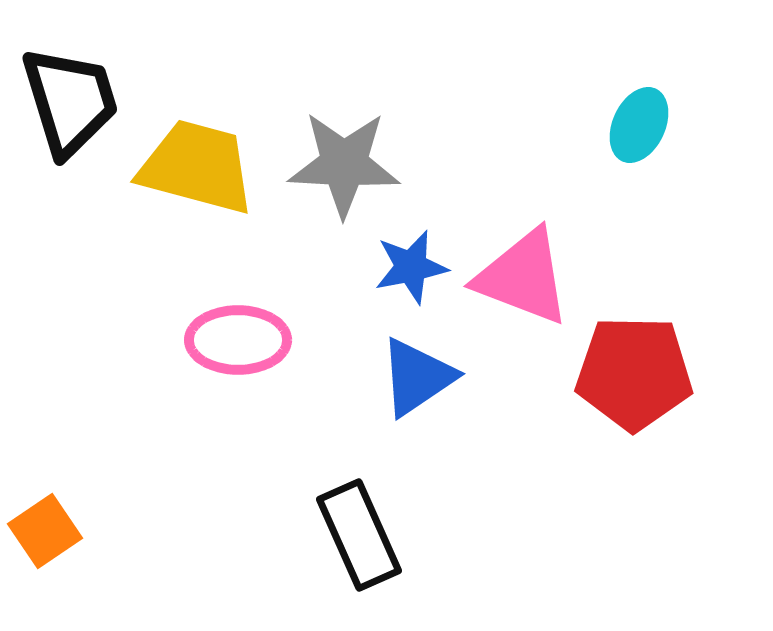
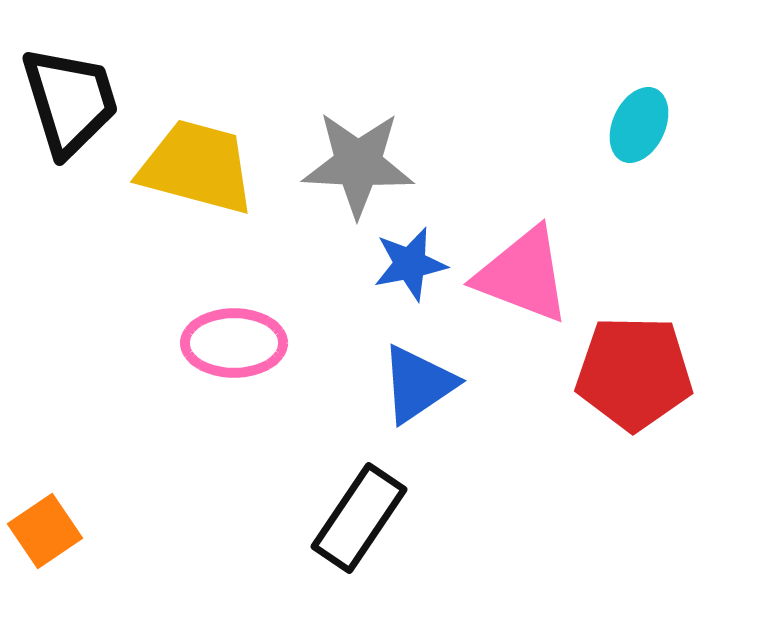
gray star: moved 14 px right
blue star: moved 1 px left, 3 px up
pink triangle: moved 2 px up
pink ellipse: moved 4 px left, 3 px down
blue triangle: moved 1 px right, 7 px down
black rectangle: moved 17 px up; rotated 58 degrees clockwise
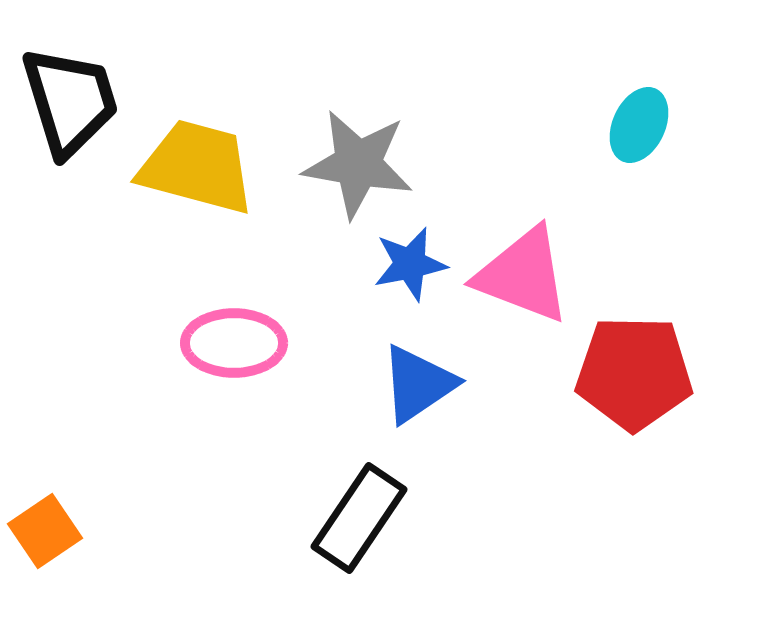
gray star: rotated 7 degrees clockwise
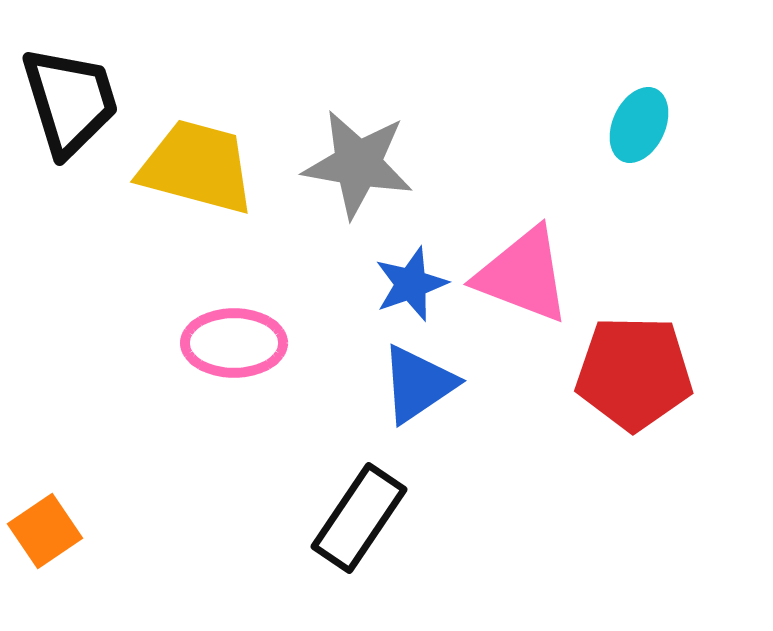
blue star: moved 1 px right, 20 px down; rotated 8 degrees counterclockwise
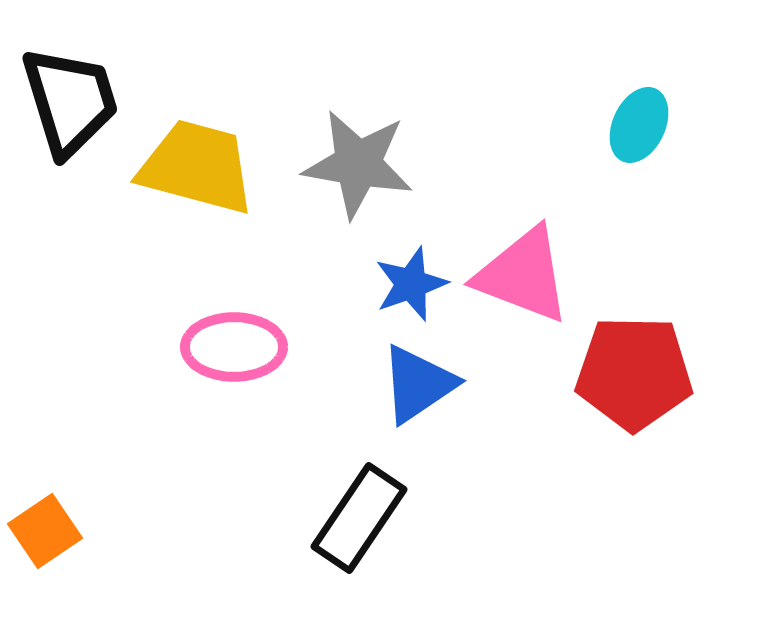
pink ellipse: moved 4 px down
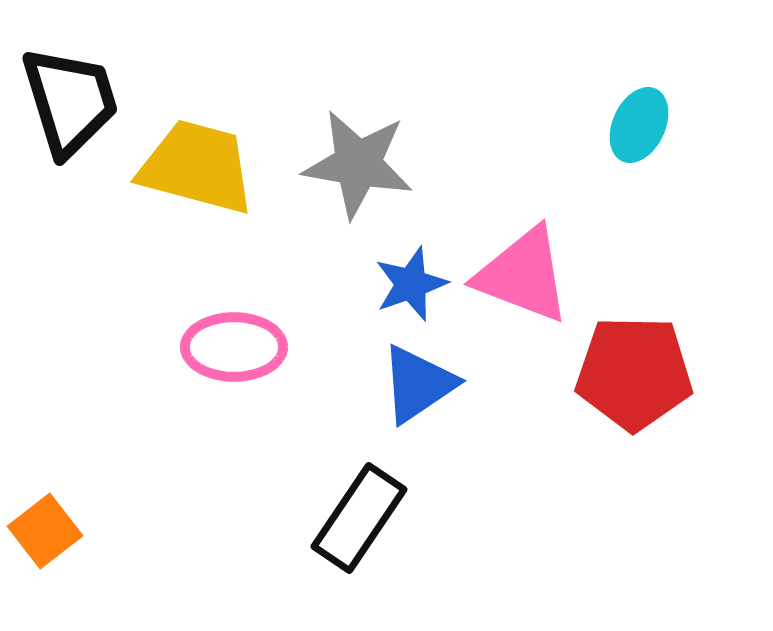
orange square: rotated 4 degrees counterclockwise
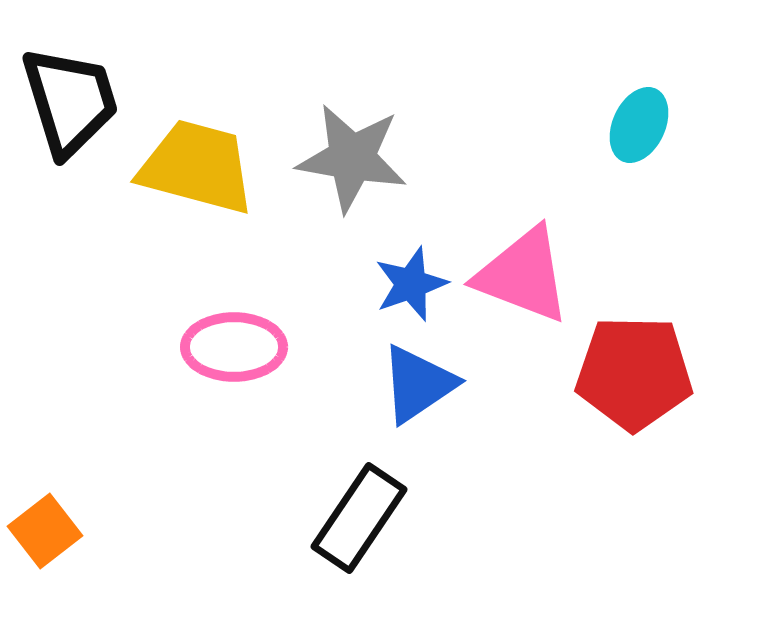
gray star: moved 6 px left, 6 px up
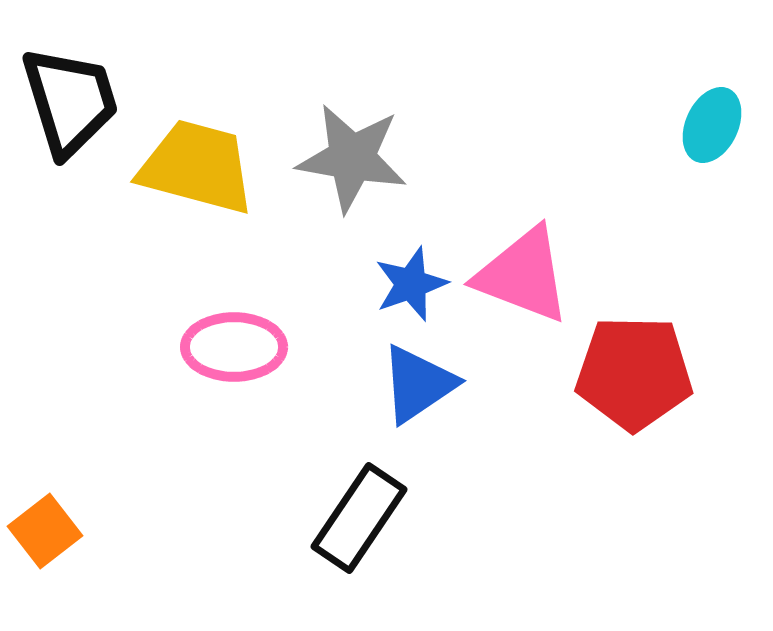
cyan ellipse: moved 73 px right
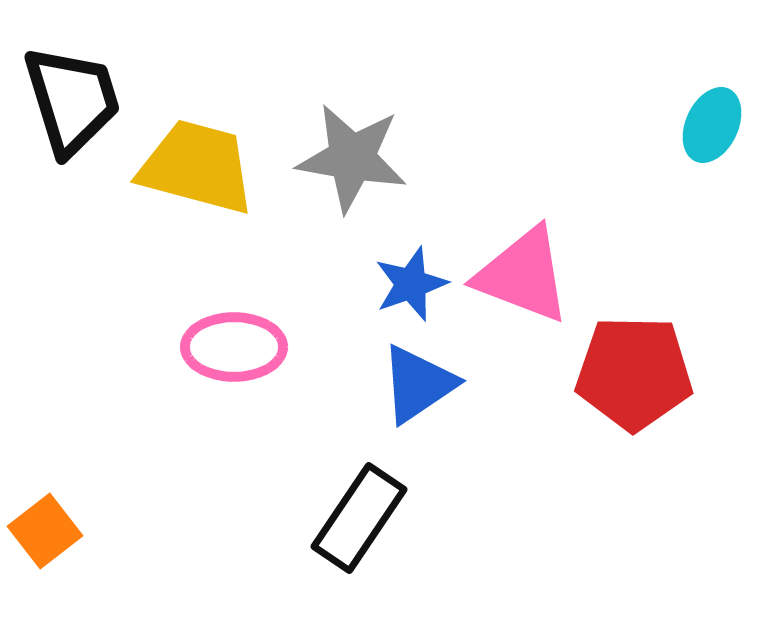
black trapezoid: moved 2 px right, 1 px up
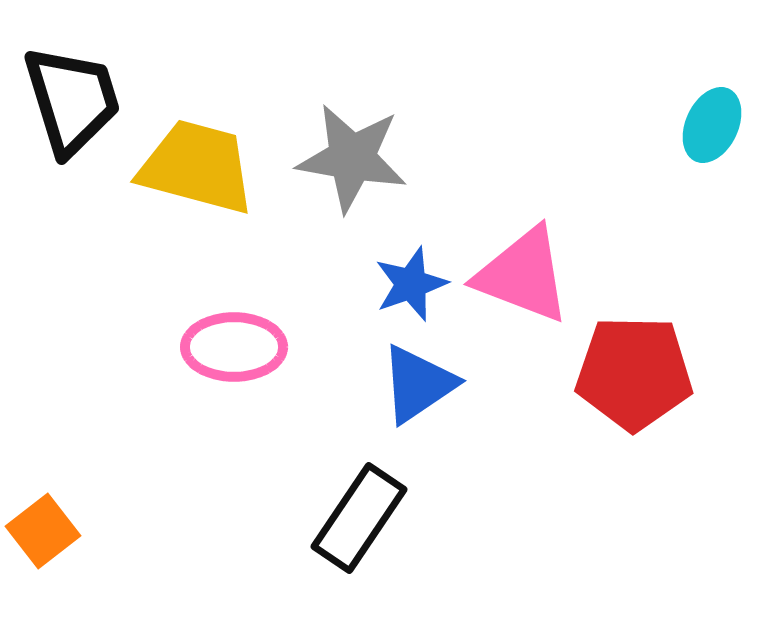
orange square: moved 2 px left
